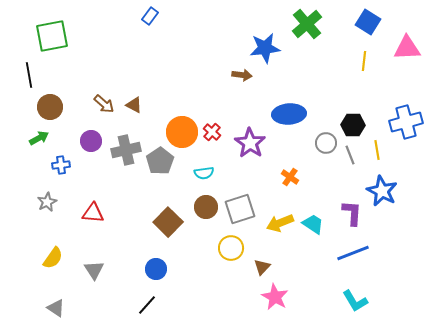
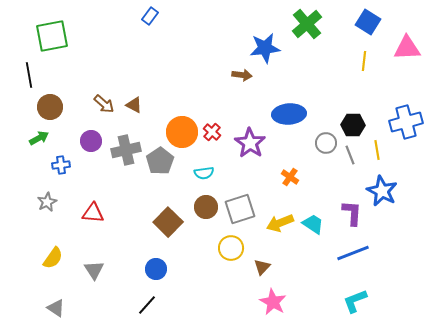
pink star at (275, 297): moved 2 px left, 5 px down
cyan L-shape at (355, 301): rotated 100 degrees clockwise
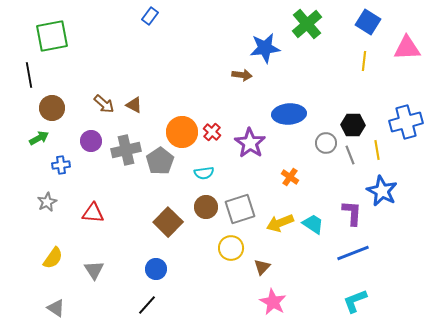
brown circle at (50, 107): moved 2 px right, 1 px down
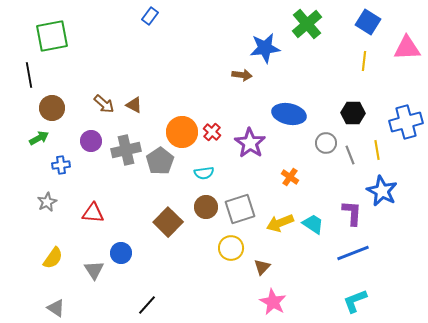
blue ellipse at (289, 114): rotated 16 degrees clockwise
black hexagon at (353, 125): moved 12 px up
blue circle at (156, 269): moved 35 px left, 16 px up
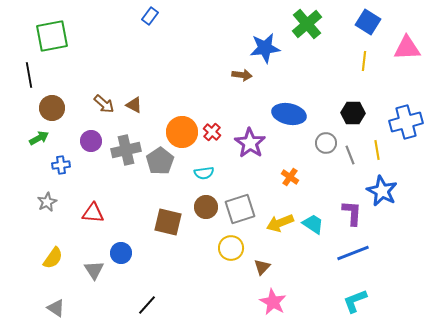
brown square at (168, 222): rotated 32 degrees counterclockwise
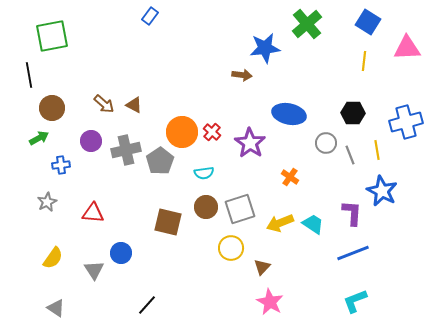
pink star at (273, 302): moved 3 px left
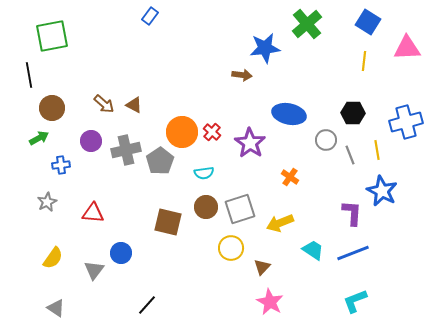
gray circle at (326, 143): moved 3 px up
cyan trapezoid at (313, 224): moved 26 px down
gray triangle at (94, 270): rotated 10 degrees clockwise
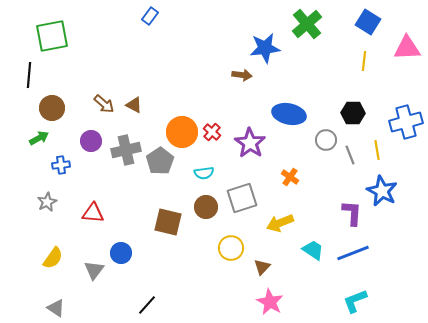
black line at (29, 75): rotated 15 degrees clockwise
gray square at (240, 209): moved 2 px right, 11 px up
